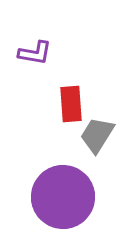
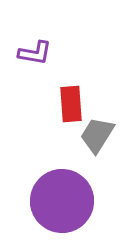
purple circle: moved 1 px left, 4 px down
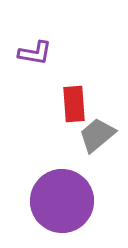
red rectangle: moved 3 px right
gray trapezoid: rotated 18 degrees clockwise
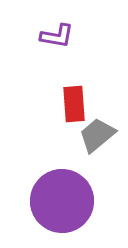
purple L-shape: moved 22 px right, 17 px up
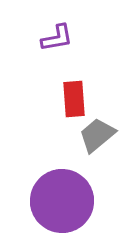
purple L-shape: moved 2 px down; rotated 20 degrees counterclockwise
red rectangle: moved 5 px up
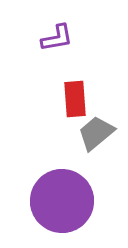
red rectangle: moved 1 px right
gray trapezoid: moved 1 px left, 2 px up
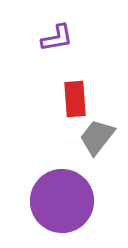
gray trapezoid: moved 1 px right, 4 px down; rotated 12 degrees counterclockwise
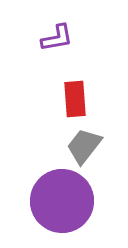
gray trapezoid: moved 13 px left, 9 px down
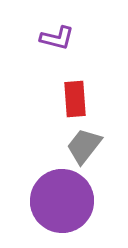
purple L-shape: rotated 24 degrees clockwise
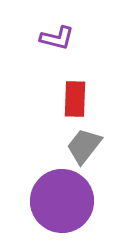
red rectangle: rotated 6 degrees clockwise
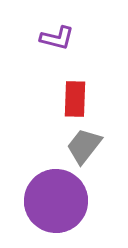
purple circle: moved 6 px left
